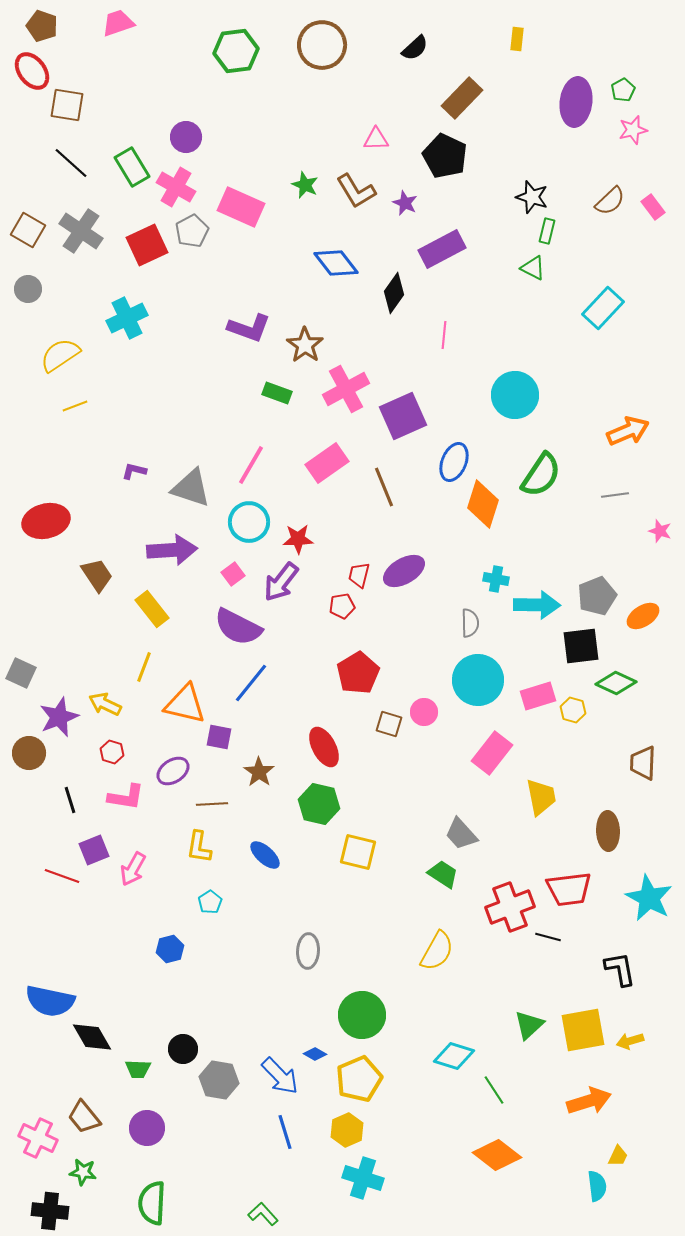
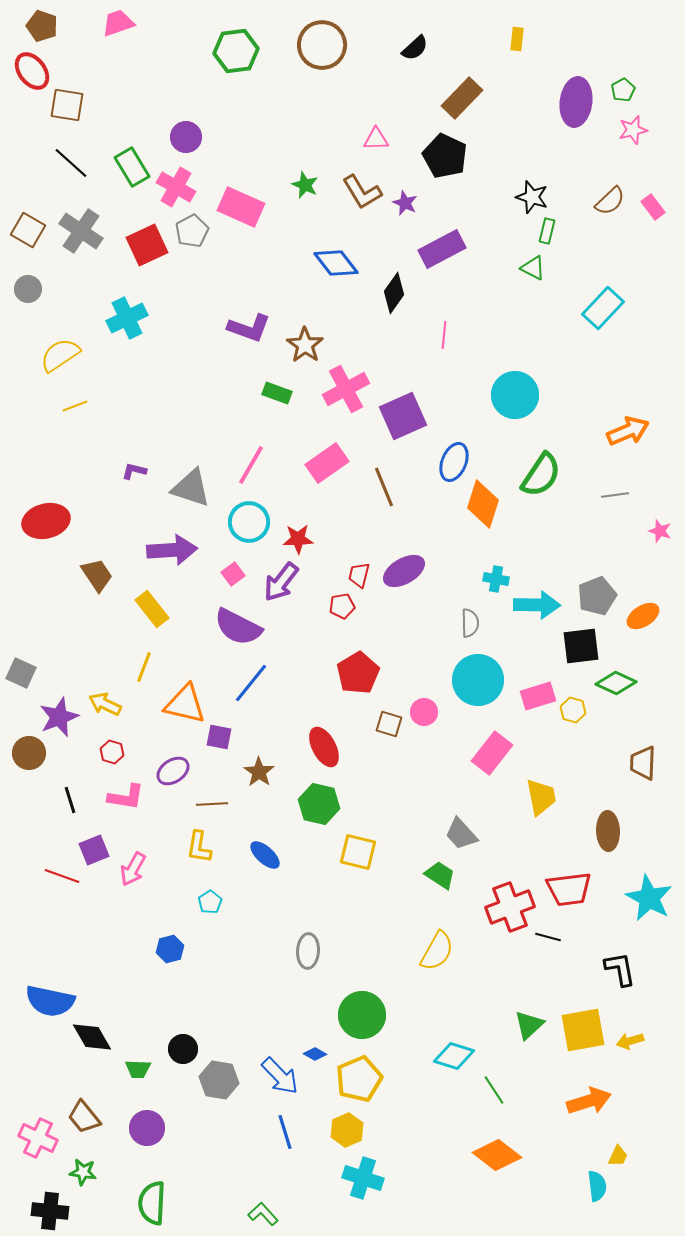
brown L-shape at (356, 191): moved 6 px right, 1 px down
green trapezoid at (443, 874): moved 3 px left, 1 px down
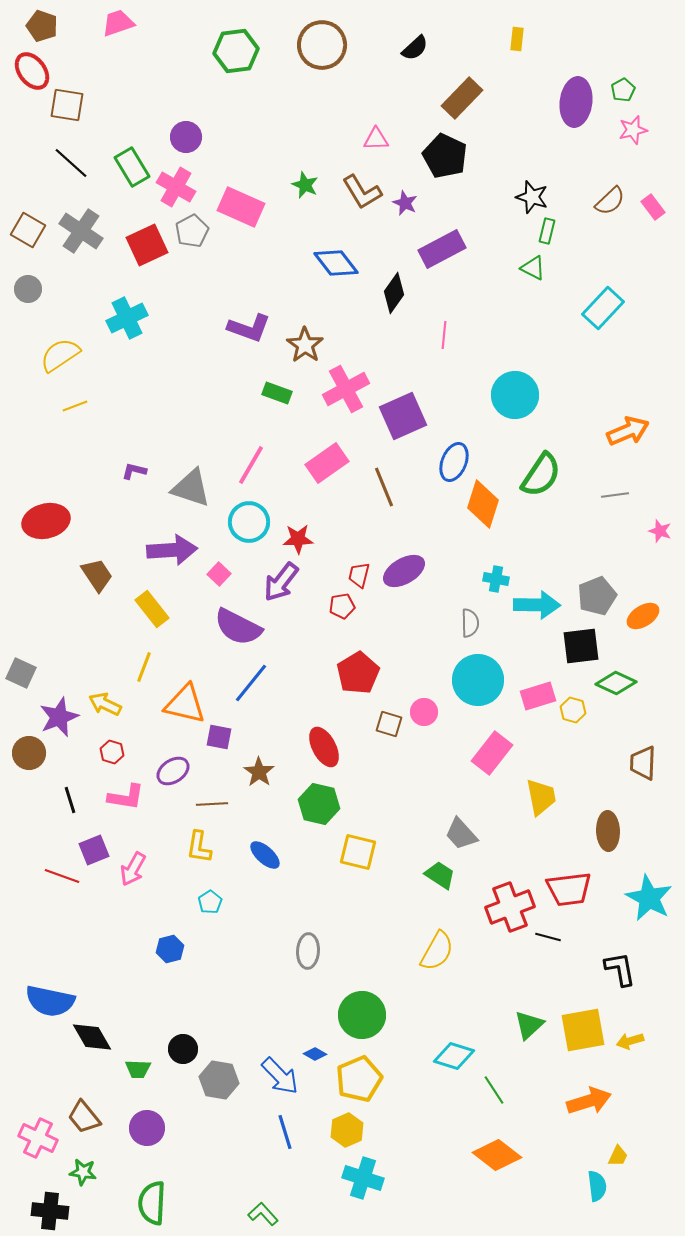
pink square at (233, 574): moved 14 px left; rotated 10 degrees counterclockwise
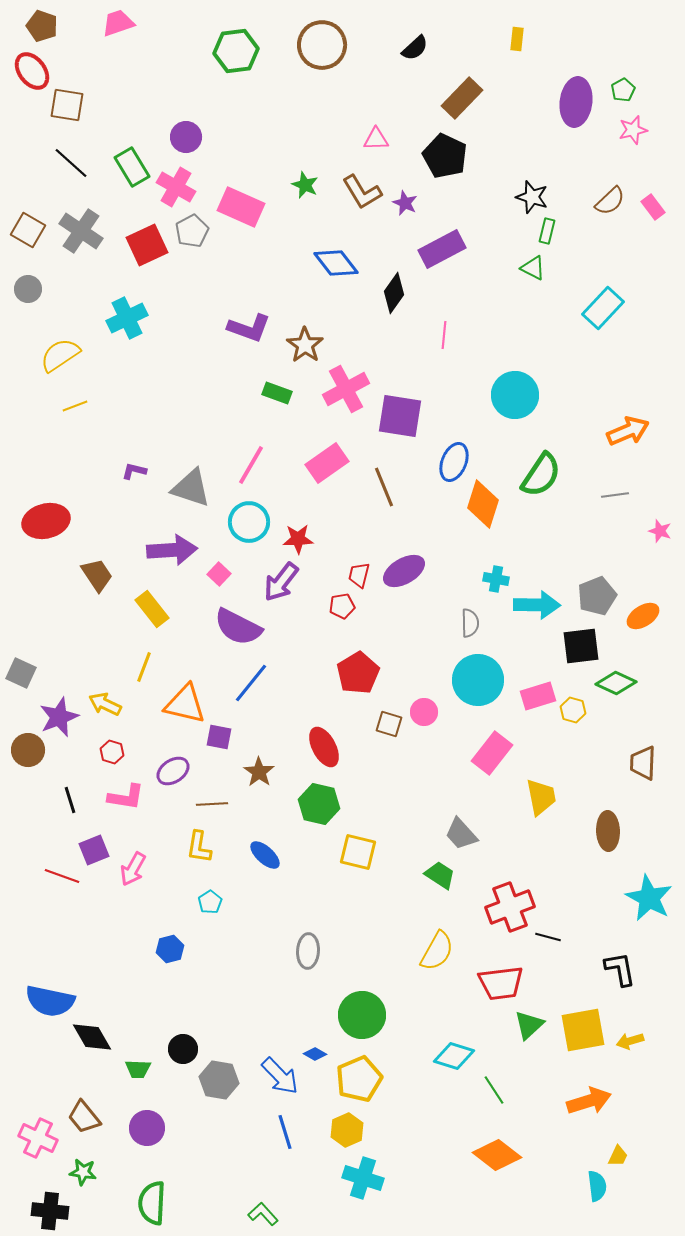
purple square at (403, 416): moved 3 px left; rotated 33 degrees clockwise
brown circle at (29, 753): moved 1 px left, 3 px up
red trapezoid at (569, 889): moved 68 px left, 94 px down
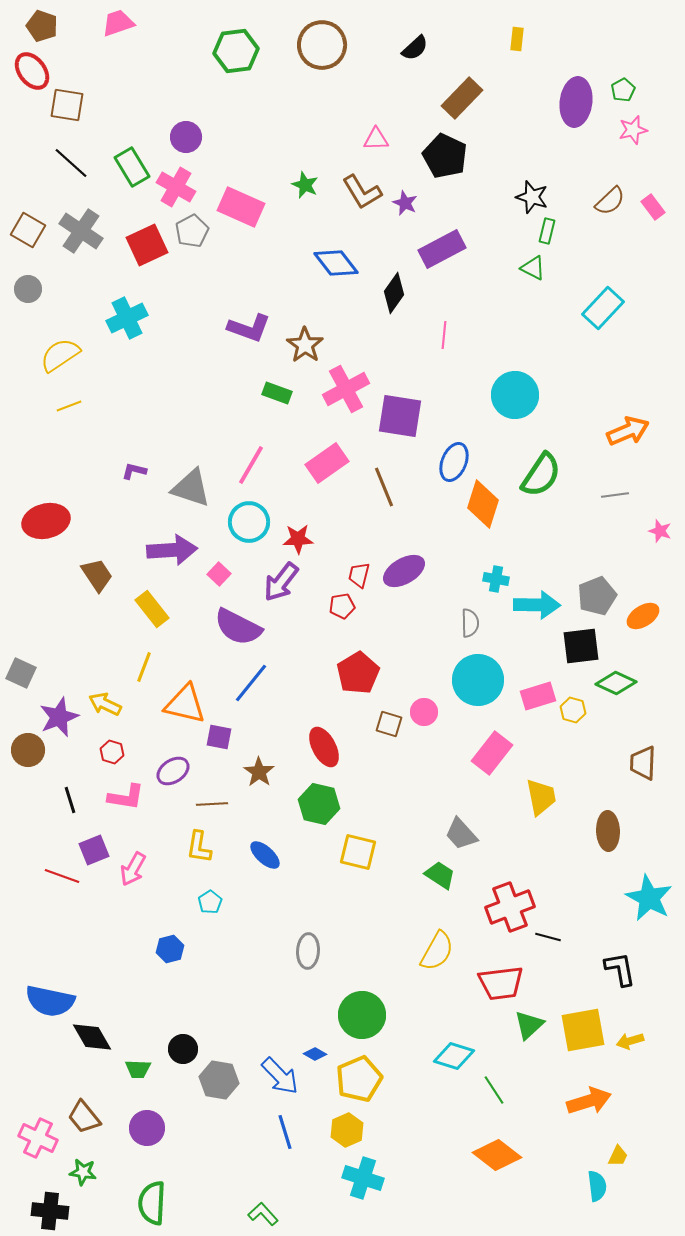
yellow line at (75, 406): moved 6 px left
